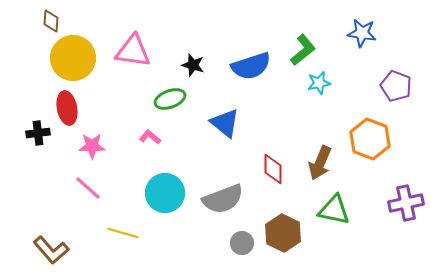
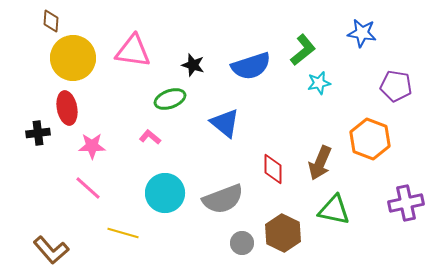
purple pentagon: rotated 12 degrees counterclockwise
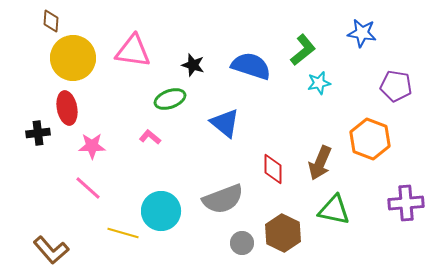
blue semicircle: rotated 144 degrees counterclockwise
cyan circle: moved 4 px left, 18 px down
purple cross: rotated 8 degrees clockwise
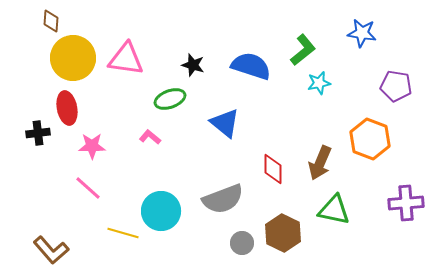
pink triangle: moved 7 px left, 8 px down
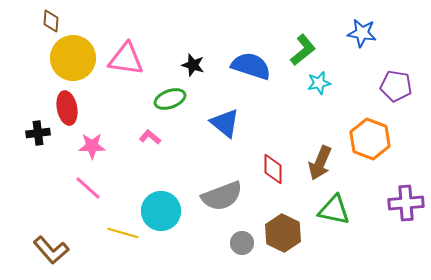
gray semicircle: moved 1 px left, 3 px up
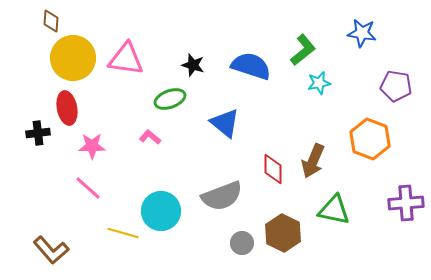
brown arrow: moved 7 px left, 2 px up
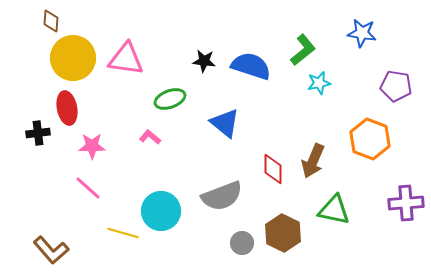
black star: moved 11 px right, 4 px up; rotated 10 degrees counterclockwise
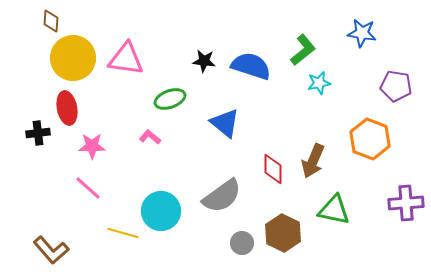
gray semicircle: rotated 15 degrees counterclockwise
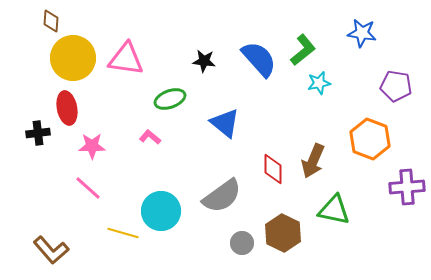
blue semicircle: moved 8 px right, 7 px up; rotated 30 degrees clockwise
purple cross: moved 1 px right, 16 px up
